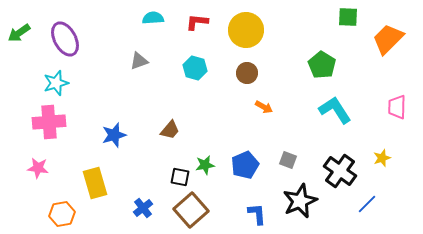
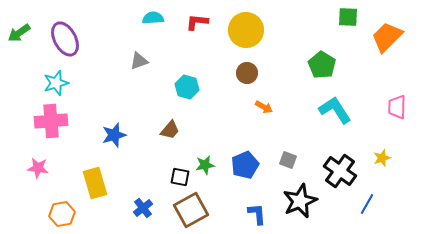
orange trapezoid: moved 1 px left, 2 px up
cyan hexagon: moved 8 px left, 19 px down
pink cross: moved 2 px right, 1 px up
blue line: rotated 15 degrees counterclockwise
brown square: rotated 12 degrees clockwise
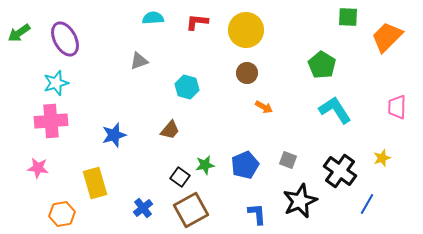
black square: rotated 24 degrees clockwise
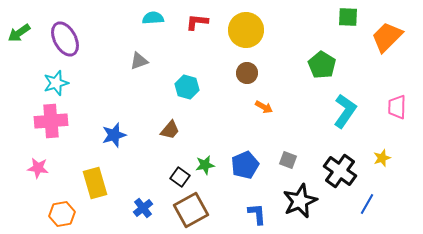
cyan L-shape: moved 10 px right, 1 px down; rotated 68 degrees clockwise
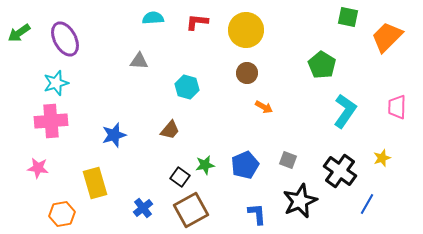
green square: rotated 10 degrees clockwise
gray triangle: rotated 24 degrees clockwise
